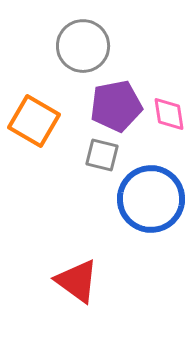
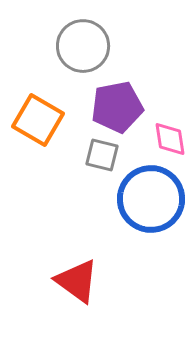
purple pentagon: moved 1 px right, 1 px down
pink diamond: moved 1 px right, 25 px down
orange square: moved 4 px right, 1 px up
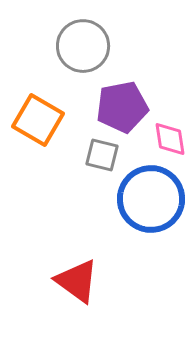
purple pentagon: moved 5 px right
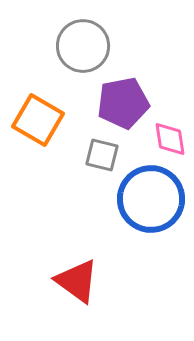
purple pentagon: moved 1 px right, 4 px up
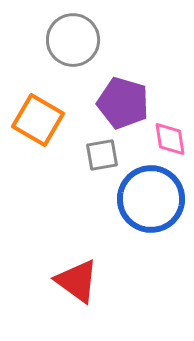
gray circle: moved 10 px left, 6 px up
purple pentagon: rotated 27 degrees clockwise
gray square: rotated 24 degrees counterclockwise
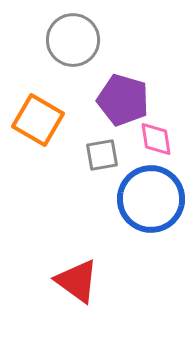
purple pentagon: moved 3 px up
pink diamond: moved 14 px left
